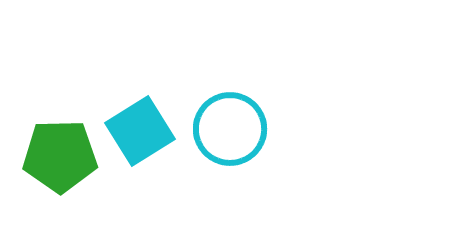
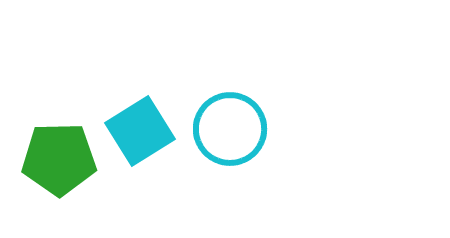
green pentagon: moved 1 px left, 3 px down
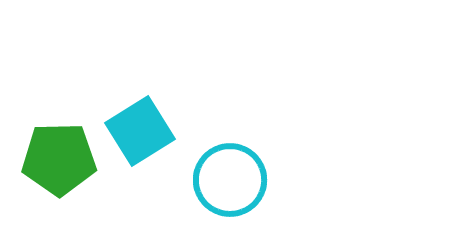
cyan circle: moved 51 px down
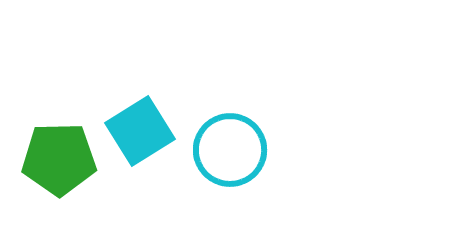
cyan circle: moved 30 px up
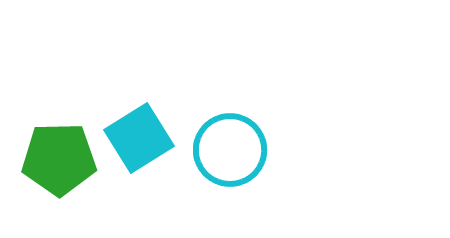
cyan square: moved 1 px left, 7 px down
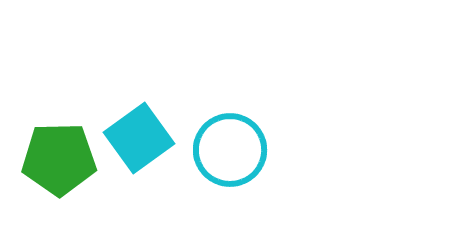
cyan square: rotated 4 degrees counterclockwise
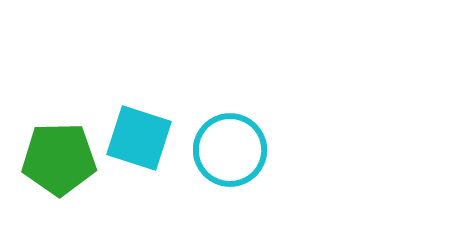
cyan square: rotated 36 degrees counterclockwise
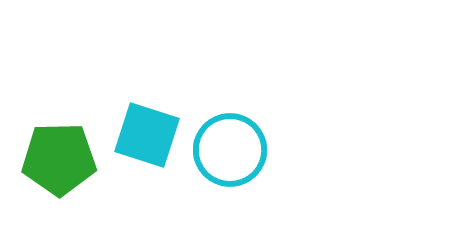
cyan square: moved 8 px right, 3 px up
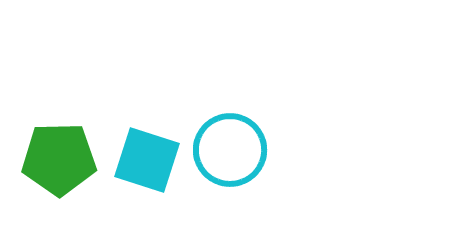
cyan square: moved 25 px down
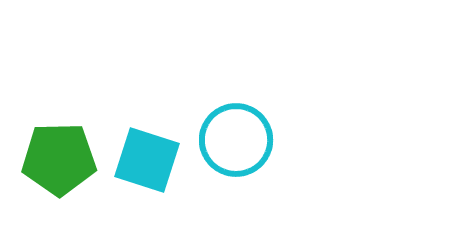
cyan circle: moved 6 px right, 10 px up
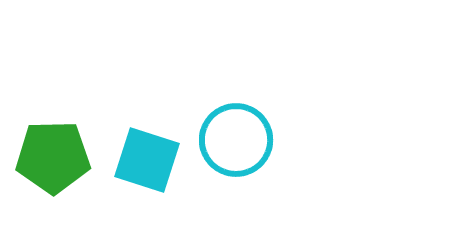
green pentagon: moved 6 px left, 2 px up
